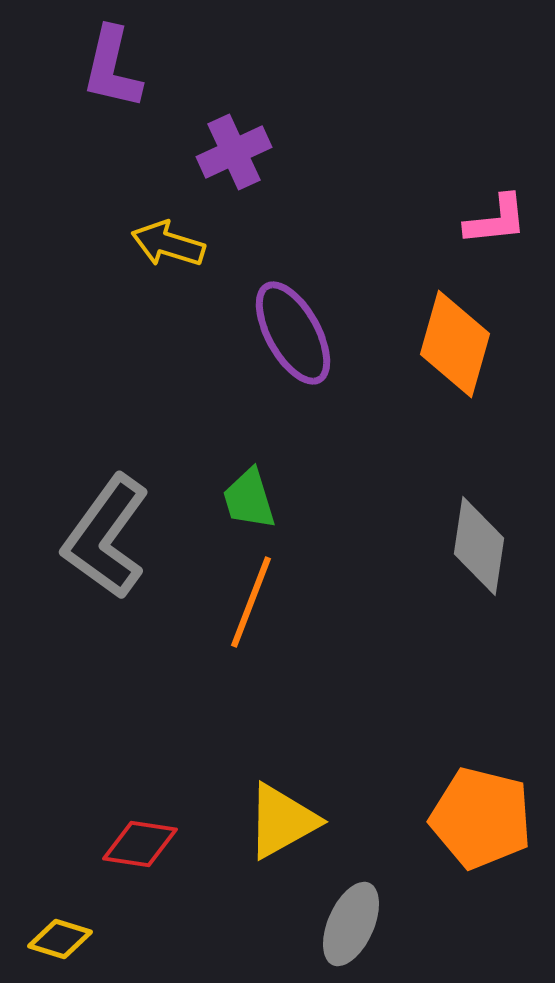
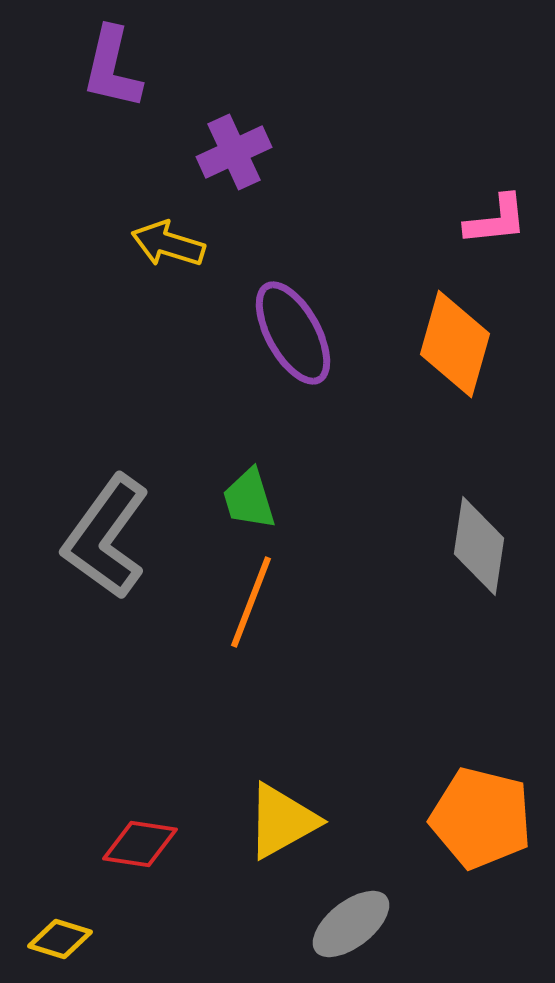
gray ellipse: rotated 28 degrees clockwise
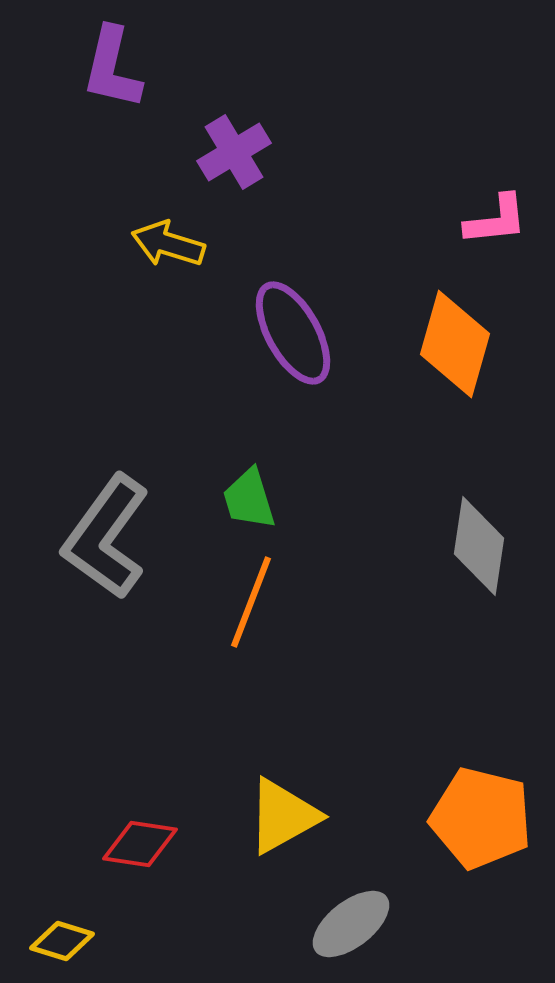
purple cross: rotated 6 degrees counterclockwise
yellow triangle: moved 1 px right, 5 px up
yellow diamond: moved 2 px right, 2 px down
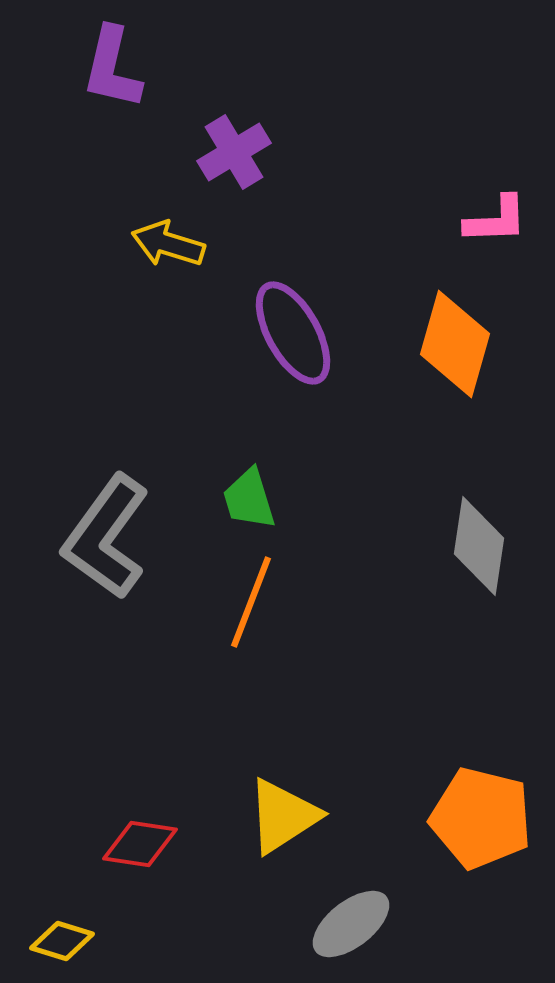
pink L-shape: rotated 4 degrees clockwise
yellow triangle: rotated 4 degrees counterclockwise
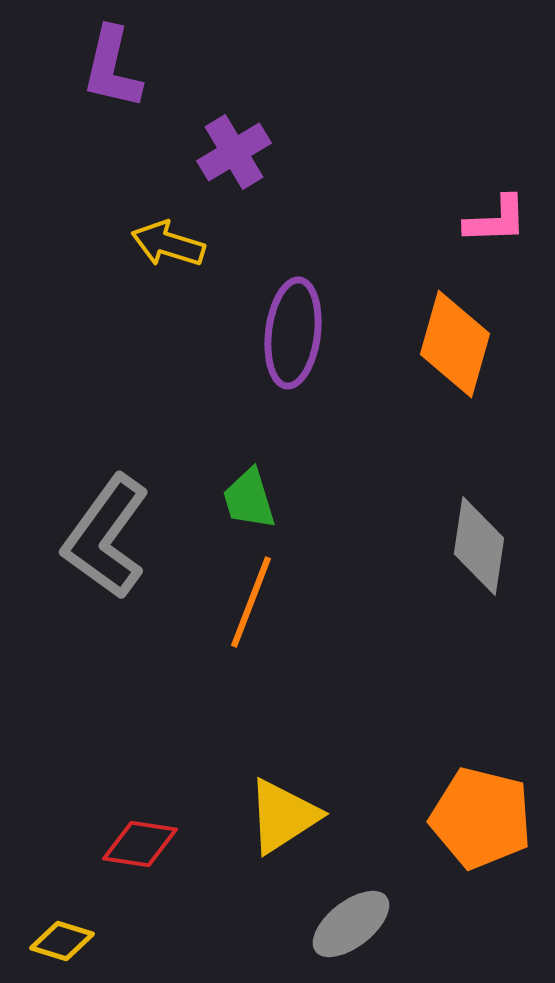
purple ellipse: rotated 36 degrees clockwise
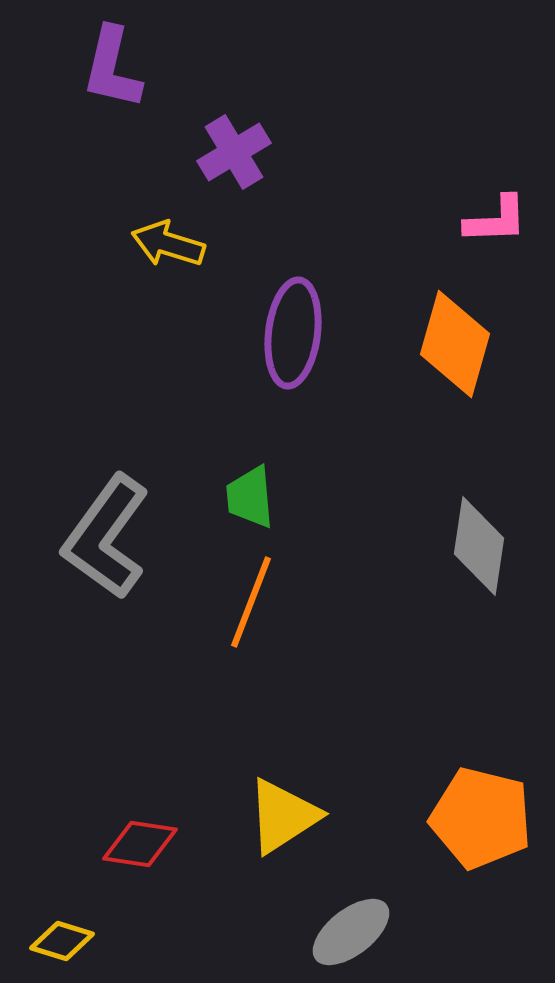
green trapezoid: moved 1 px right, 2 px up; rotated 12 degrees clockwise
gray ellipse: moved 8 px down
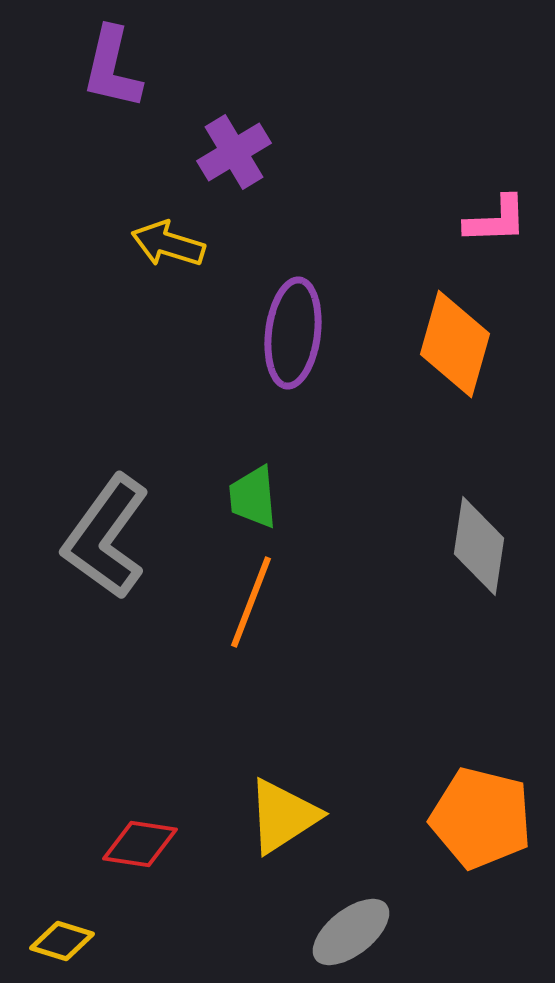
green trapezoid: moved 3 px right
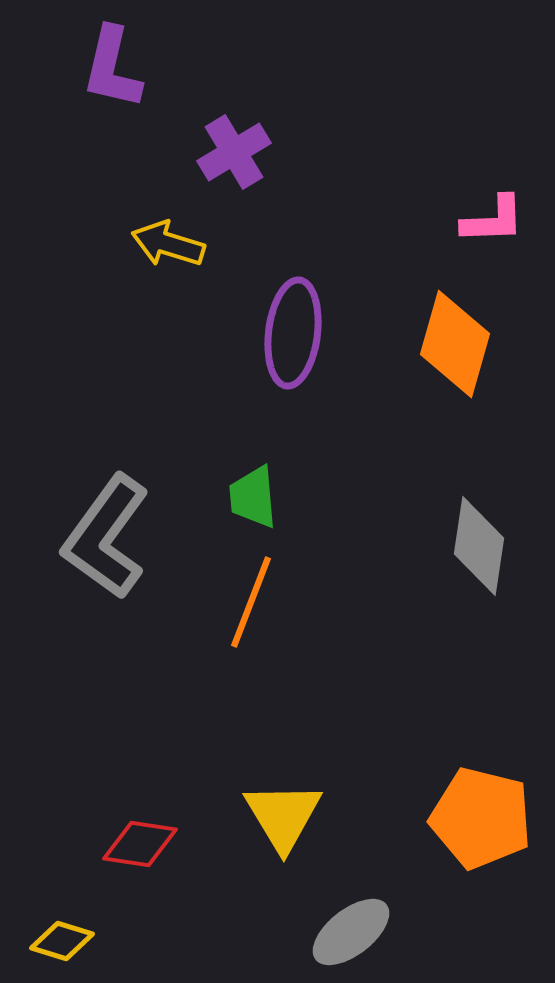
pink L-shape: moved 3 px left
yellow triangle: rotated 28 degrees counterclockwise
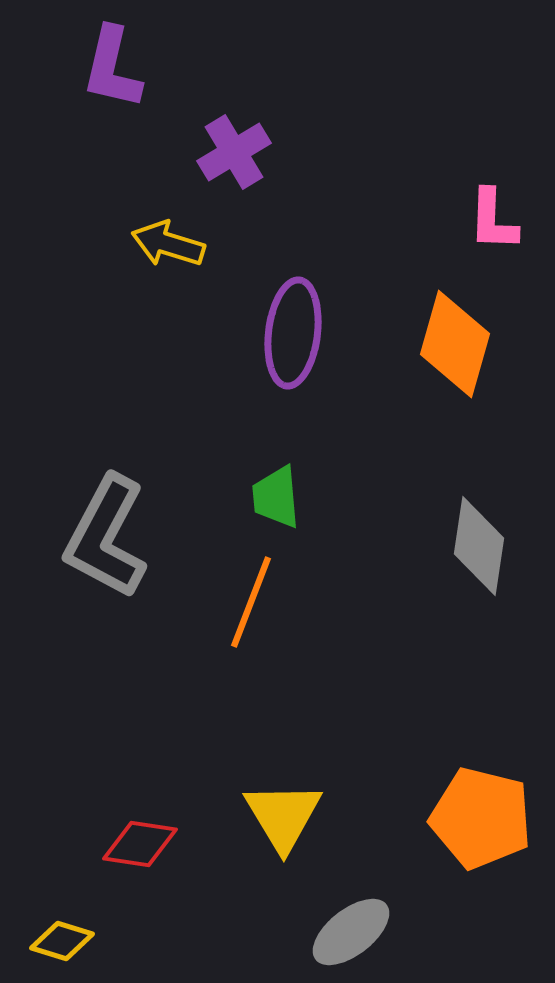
pink L-shape: rotated 94 degrees clockwise
green trapezoid: moved 23 px right
gray L-shape: rotated 8 degrees counterclockwise
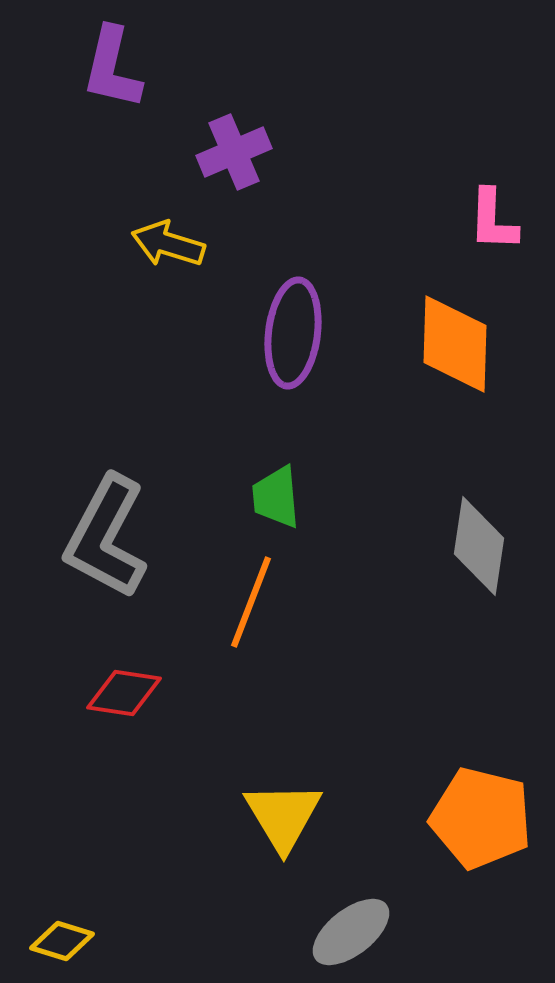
purple cross: rotated 8 degrees clockwise
orange diamond: rotated 14 degrees counterclockwise
red diamond: moved 16 px left, 151 px up
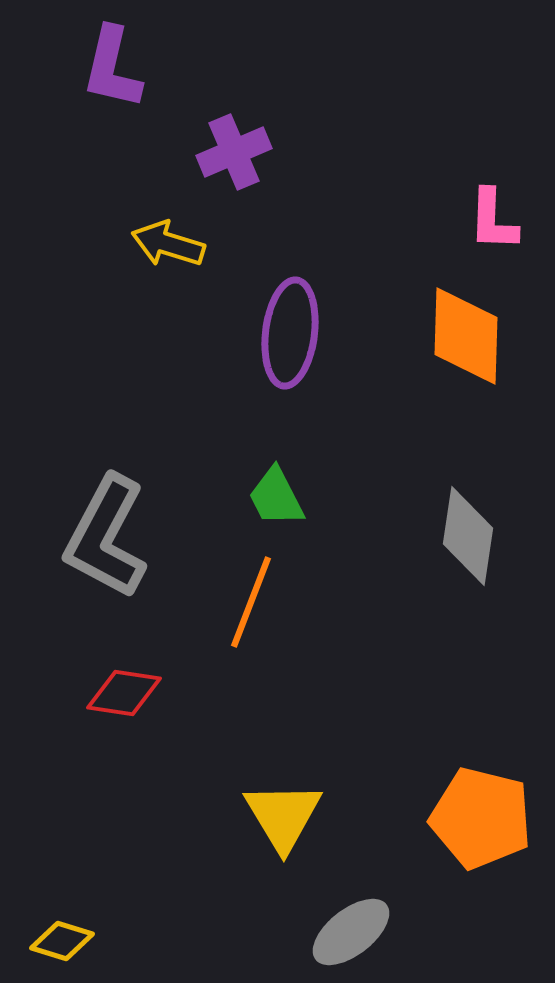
purple ellipse: moved 3 px left
orange diamond: moved 11 px right, 8 px up
green trapezoid: rotated 22 degrees counterclockwise
gray diamond: moved 11 px left, 10 px up
